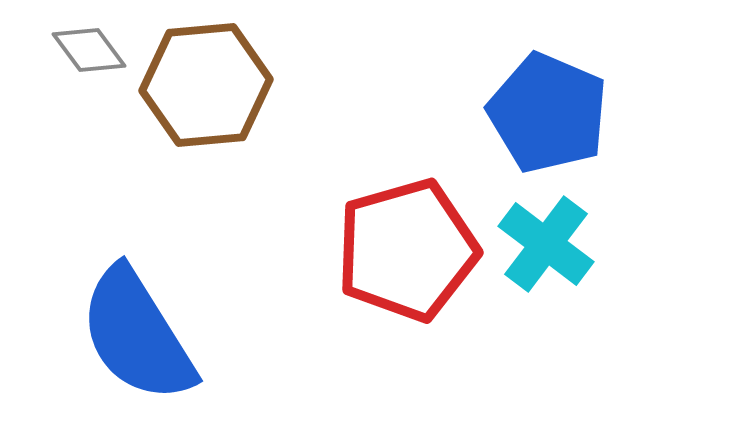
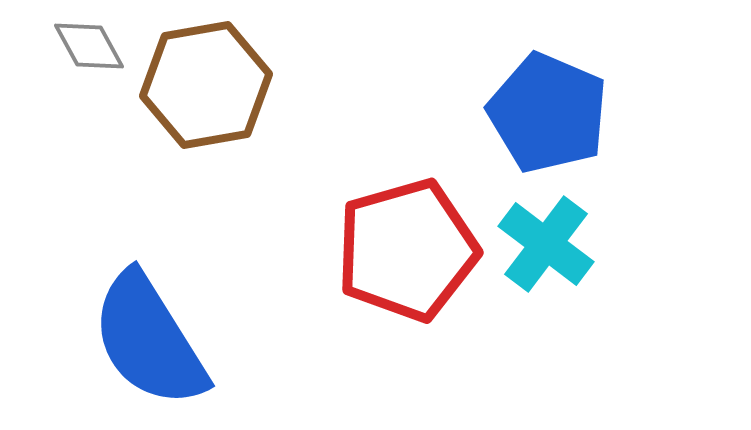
gray diamond: moved 4 px up; rotated 8 degrees clockwise
brown hexagon: rotated 5 degrees counterclockwise
blue semicircle: moved 12 px right, 5 px down
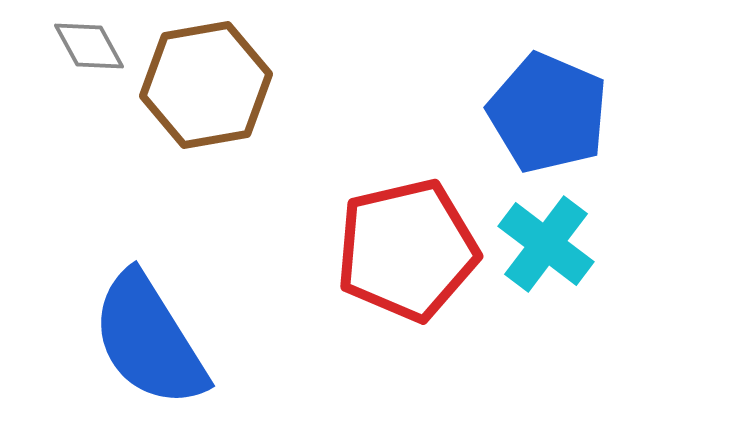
red pentagon: rotated 3 degrees clockwise
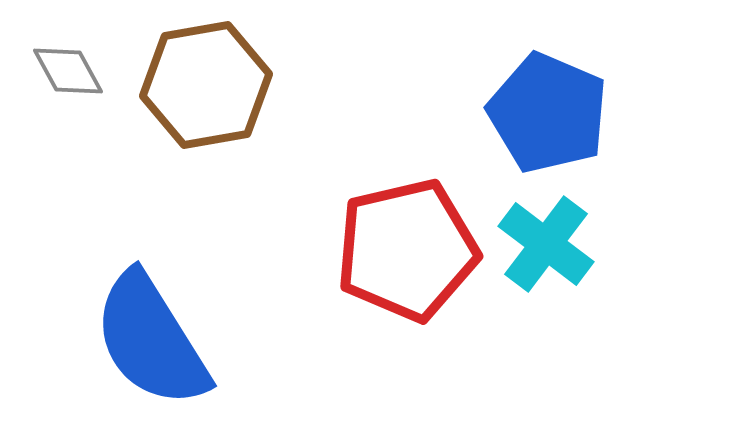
gray diamond: moved 21 px left, 25 px down
blue semicircle: moved 2 px right
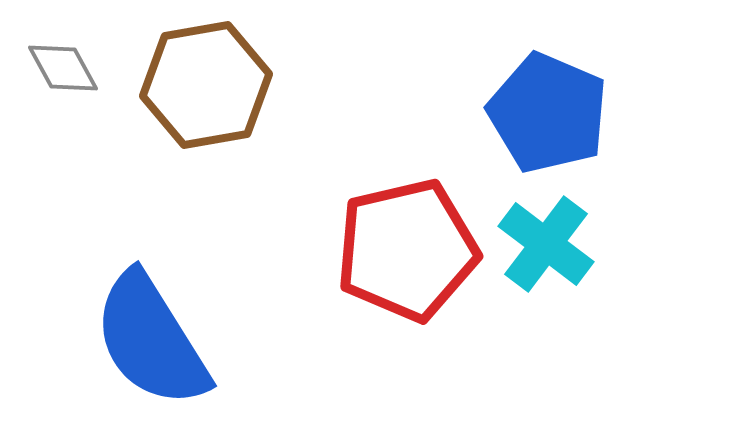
gray diamond: moved 5 px left, 3 px up
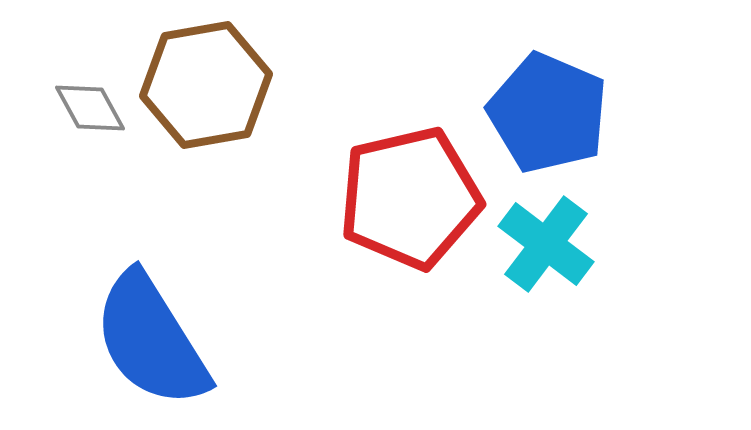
gray diamond: moved 27 px right, 40 px down
red pentagon: moved 3 px right, 52 px up
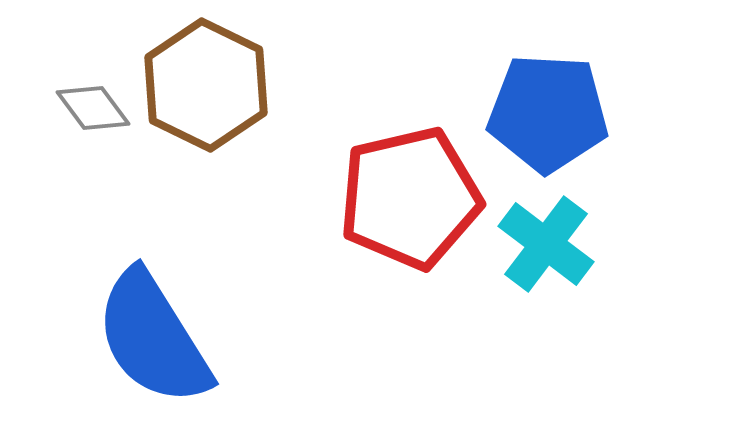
brown hexagon: rotated 24 degrees counterclockwise
gray diamond: moved 3 px right; rotated 8 degrees counterclockwise
blue pentagon: rotated 20 degrees counterclockwise
blue semicircle: moved 2 px right, 2 px up
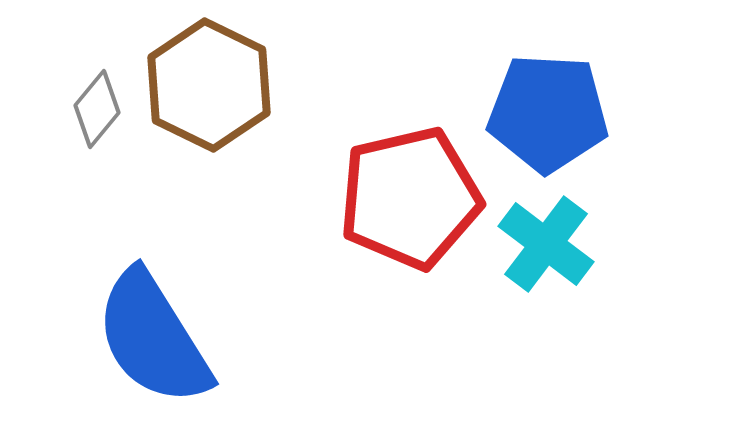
brown hexagon: moved 3 px right
gray diamond: moved 4 px right, 1 px down; rotated 76 degrees clockwise
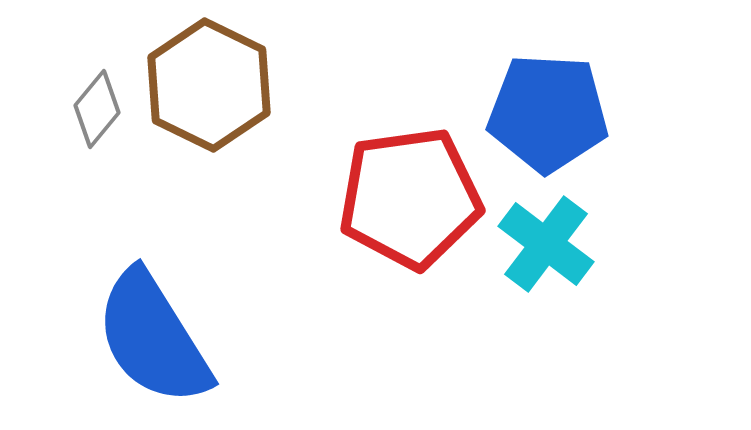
red pentagon: rotated 5 degrees clockwise
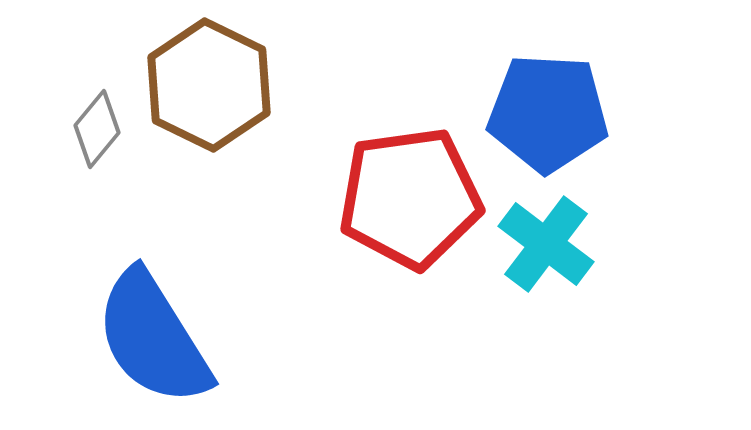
gray diamond: moved 20 px down
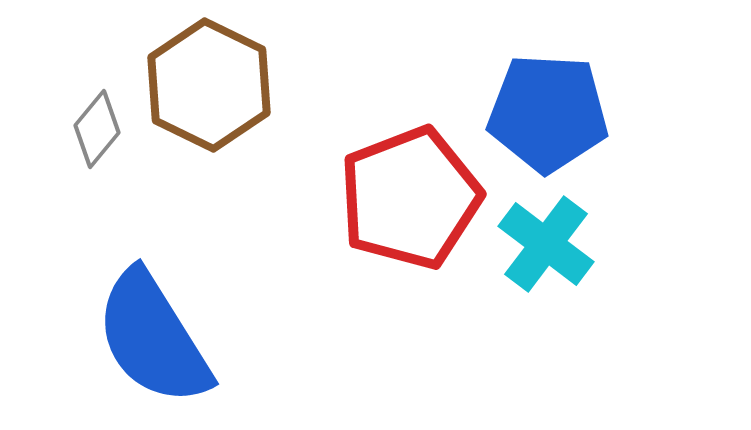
red pentagon: rotated 13 degrees counterclockwise
